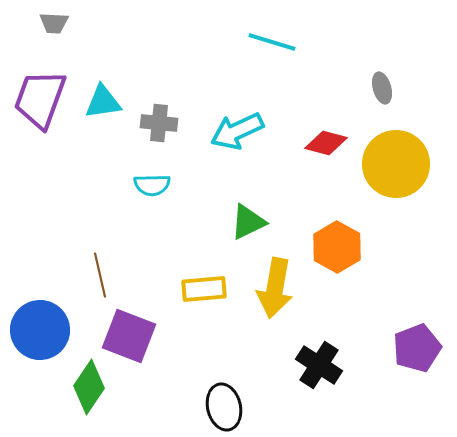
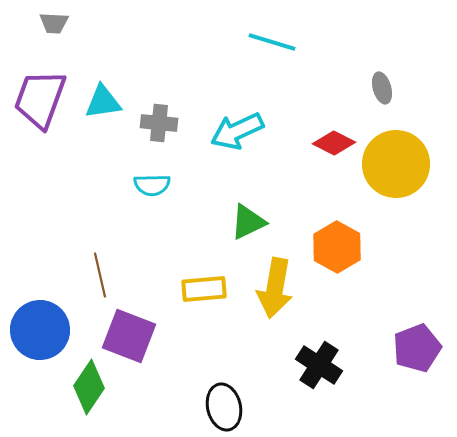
red diamond: moved 8 px right; rotated 12 degrees clockwise
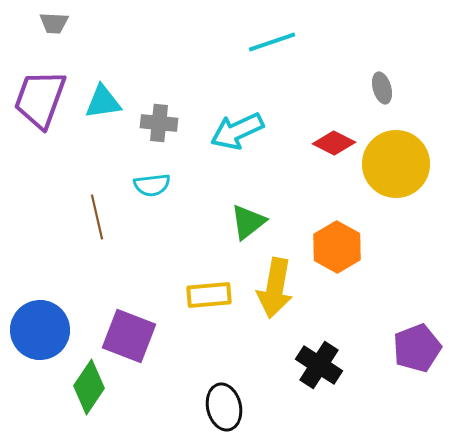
cyan line: rotated 36 degrees counterclockwise
cyan semicircle: rotated 6 degrees counterclockwise
green triangle: rotated 12 degrees counterclockwise
brown line: moved 3 px left, 58 px up
yellow rectangle: moved 5 px right, 6 px down
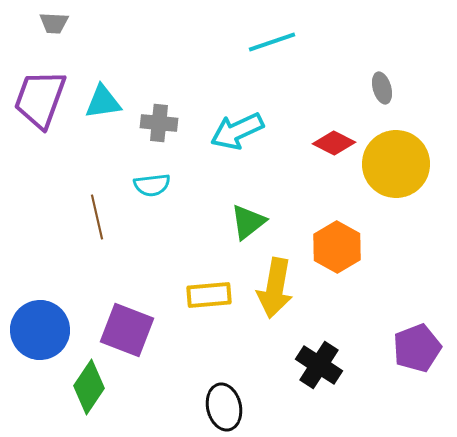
purple square: moved 2 px left, 6 px up
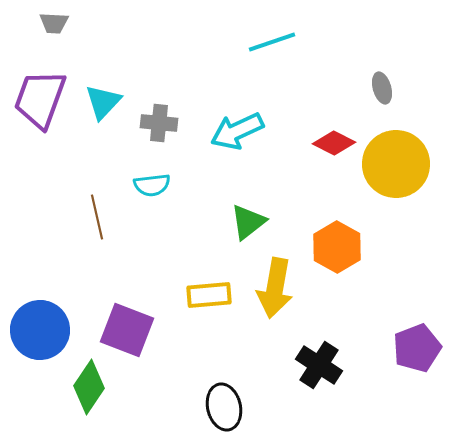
cyan triangle: rotated 39 degrees counterclockwise
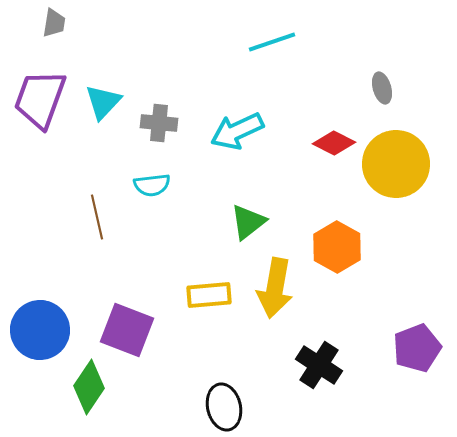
gray trapezoid: rotated 84 degrees counterclockwise
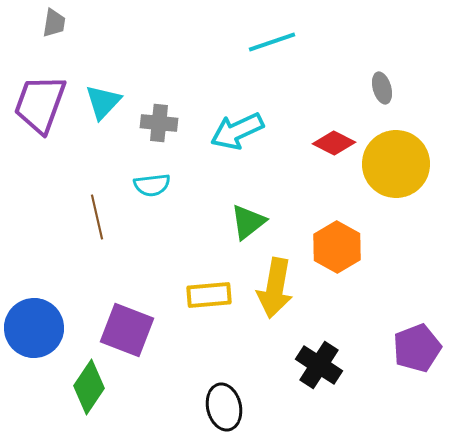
purple trapezoid: moved 5 px down
blue circle: moved 6 px left, 2 px up
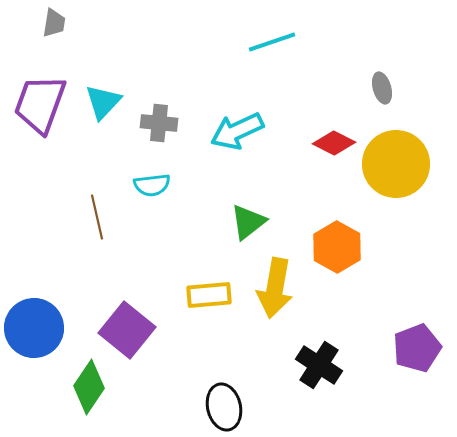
purple square: rotated 18 degrees clockwise
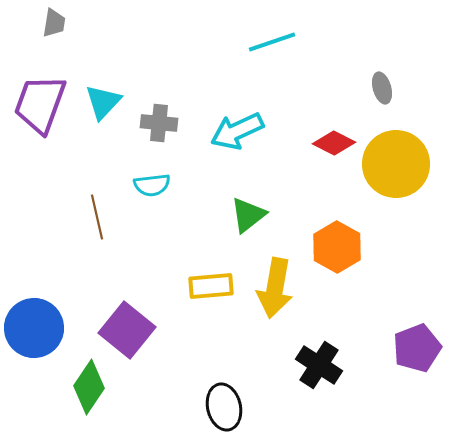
green triangle: moved 7 px up
yellow rectangle: moved 2 px right, 9 px up
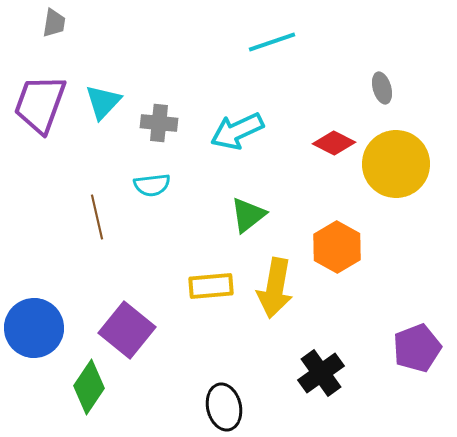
black cross: moved 2 px right, 8 px down; rotated 21 degrees clockwise
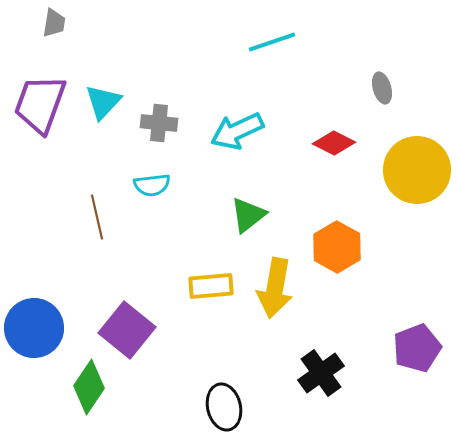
yellow circle: moved 21 px right, 6 px down
